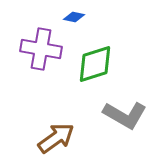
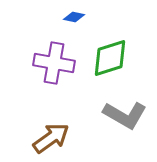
purple cross: moved 13 px right, 14 px down
green diamond: moved 15 px right, 6 px up
brown arrow: moved 5 px left
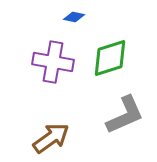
purple cross: moved 1 px left, 1 px up
gray L-shape: rotated 54 degrees counterclockwise
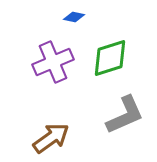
purple cross: rotated 33 degrees counterclockwise
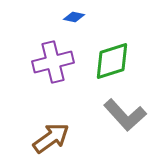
green diamond: moved 2 px right, 3 px down
purple cross: rotated 9 degrees clockwise
gray L-shape: rotated 72 degrees clockwise
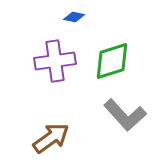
purple cross: moved 2 px right, 1 px up; rotated 6 degrees clockwise
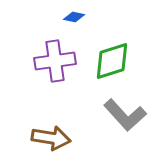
brown arrow: rotated 45 degrees clockwise
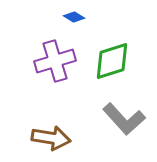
blue diamond: rotated 20 degrees clockwise
purple cross: rotated 9 degrees counterclockwise
gray L-shape: moved 1 px left, 4 px down
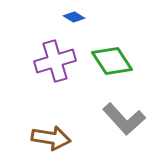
green diamond: rotated 75 degrees clockwise
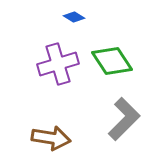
purple cross: moved 3 px right, 3 px down
gray L-shape: rotated 93 degrees counterclockwise
